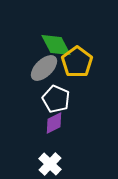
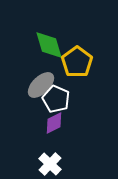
green diamond: moved 7 px left; rotated 12 degrees clockwise
gray ellipse: moved 3 px left, 17 px down
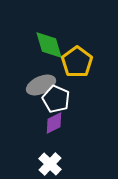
gray ellipse: rotated 20 degrees clockwise
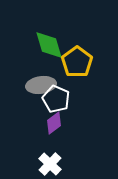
gray ellipse: rotated 16 degrees clockwise
purple diamond: rotated 10 degrees counterclockwise
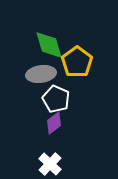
gray ellipse: moved 11 px up
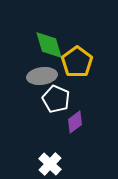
gray ellipse: moved 1 px right, 2 px down
purple diamond: moved 21 px right, 1 px up
